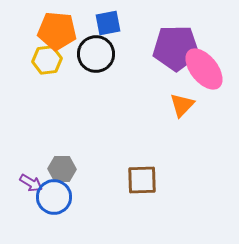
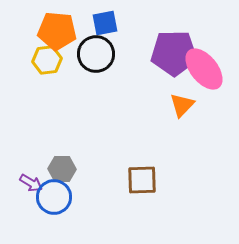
blue square: moved 3 px left
purple pentagon: moved 2 px left, 5 px down
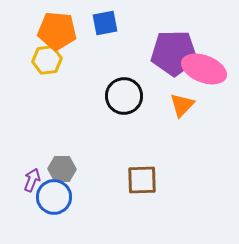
black circle: moved 28 px right, 42 px down
pink ellipse: rotated 30 degrees counterclockwise
purple arrow: moved 1 px right, 3 px up; rotated 100 degrees counterclockwise
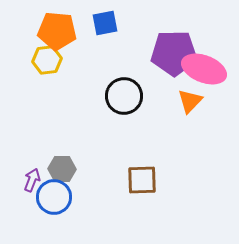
orange triangle: moved 8 px right, 4 px up
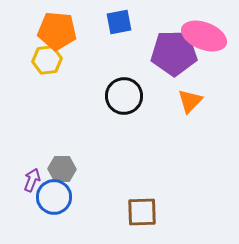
blue square: moved 14 px right, 1 px up
pink ellipse: moved 33 px up
brown square: moved 32 px down
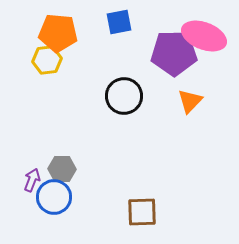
orange pentagon: moved 1 px right, 2 px down
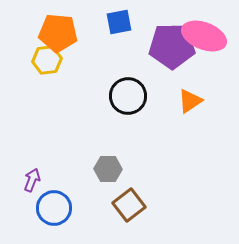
purple pentagon: moved 2 px left, 7 px up
black circle: moved 4 px right
orange triangle: rotated 12 degrees clockwise
gray hexagon: moved 46 px right
blue circle: moved 11 px down
brown square: moved 13 px left, 7 px up; rotated 36 degrees counterclockwise
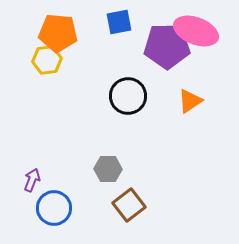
pink ellipse: moved 8 px left, 5 px up
purple pentagon: moved 5 px left
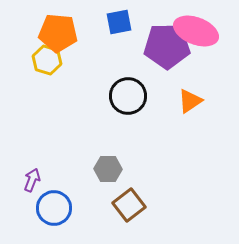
yellow hexagon: rotated 24 degrees clockwise
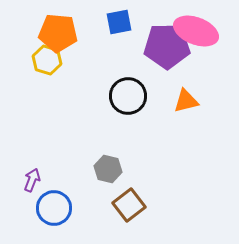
orange triangle: moved 4 px left; rotated 20 degrees clockwise
gray hexagon: rotated 12 degrees clockwise
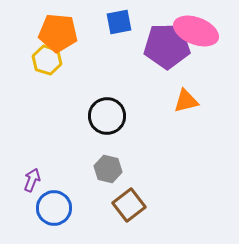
black circle: moved 21 px left, 20 px down
